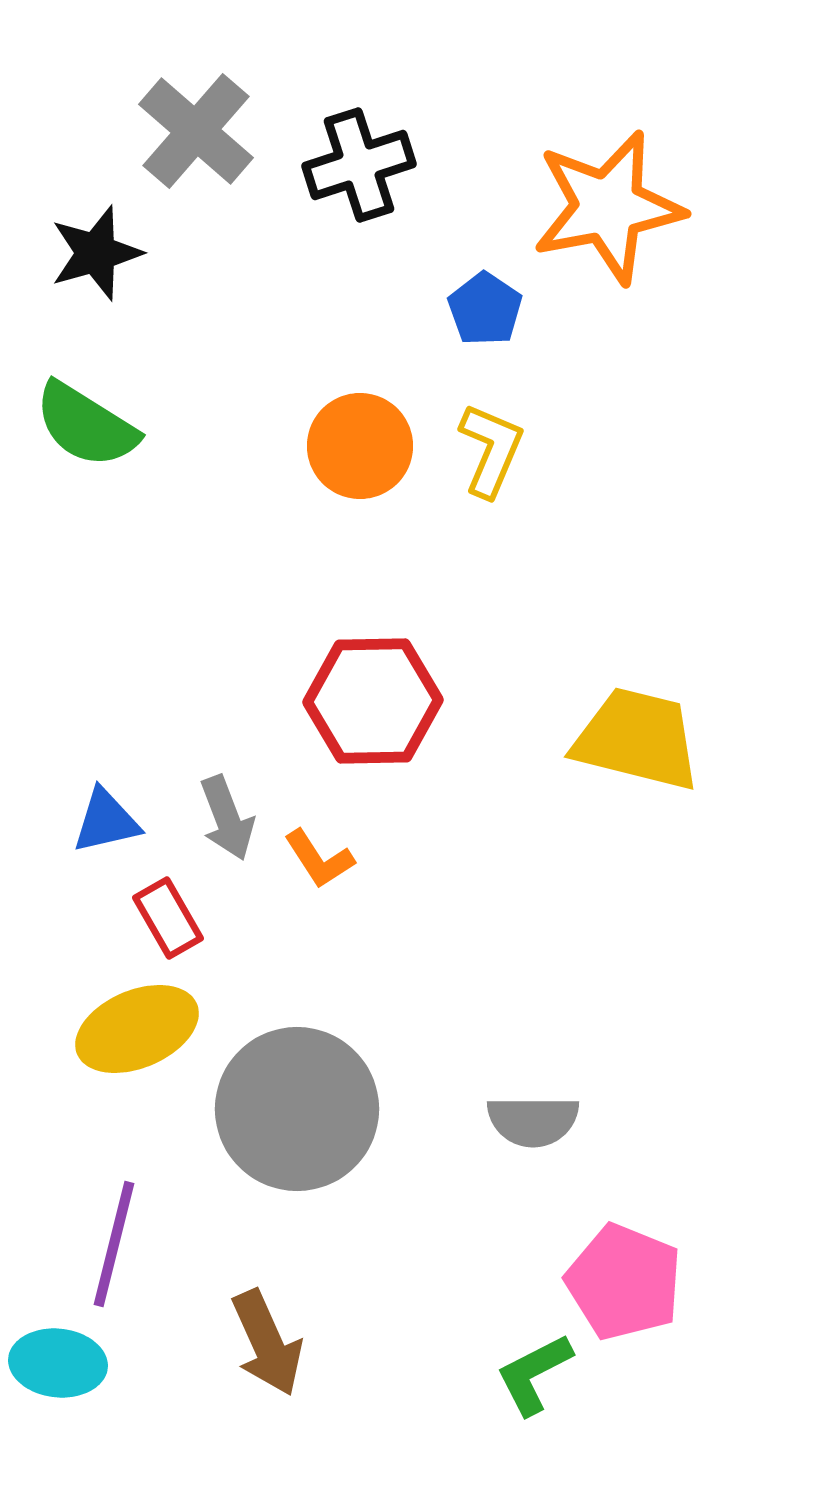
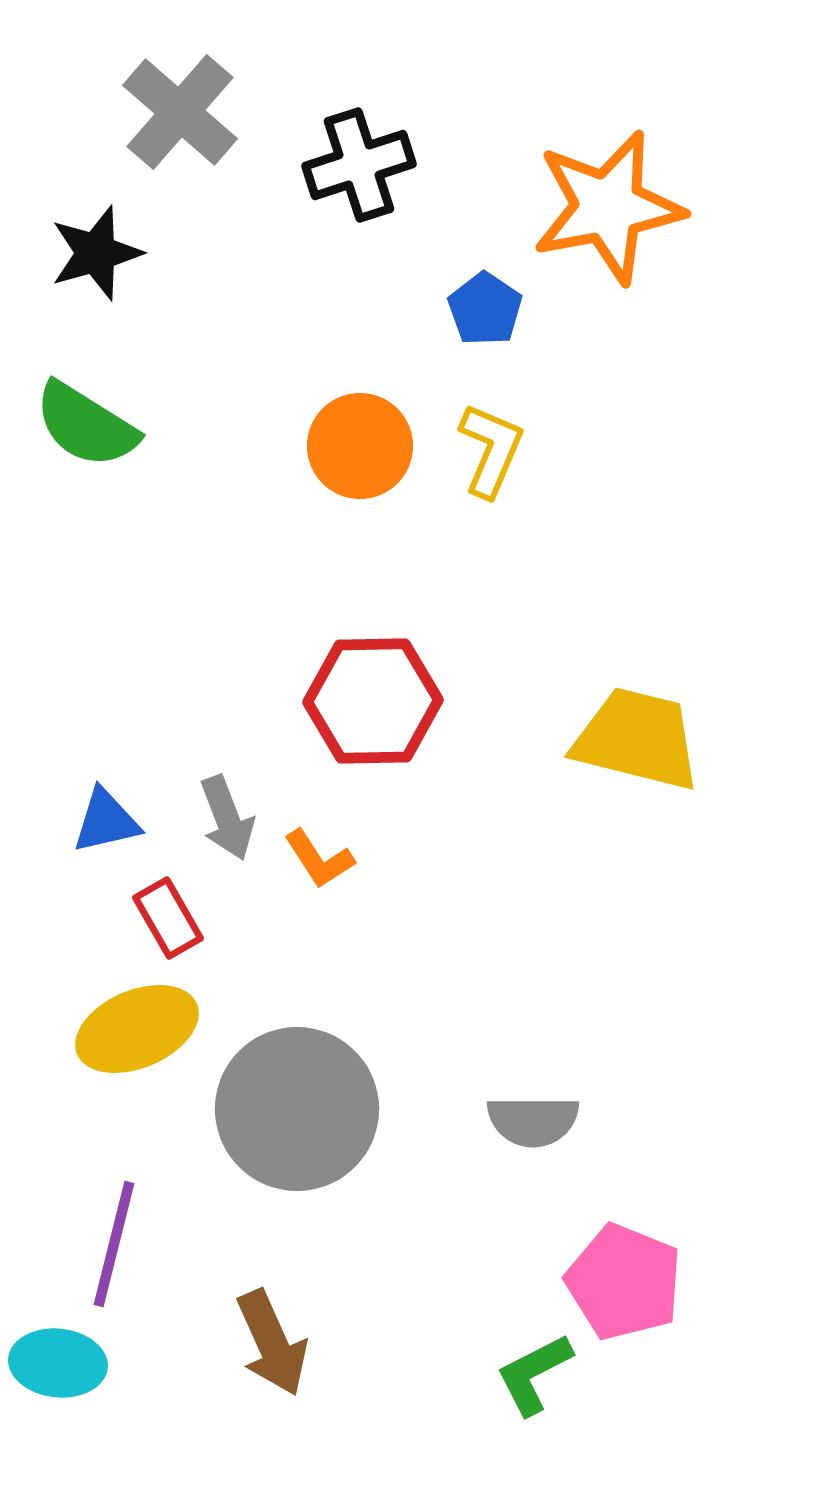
gray cross: moved 16 px left, 19 px up
brown arrow: moved 5 px right
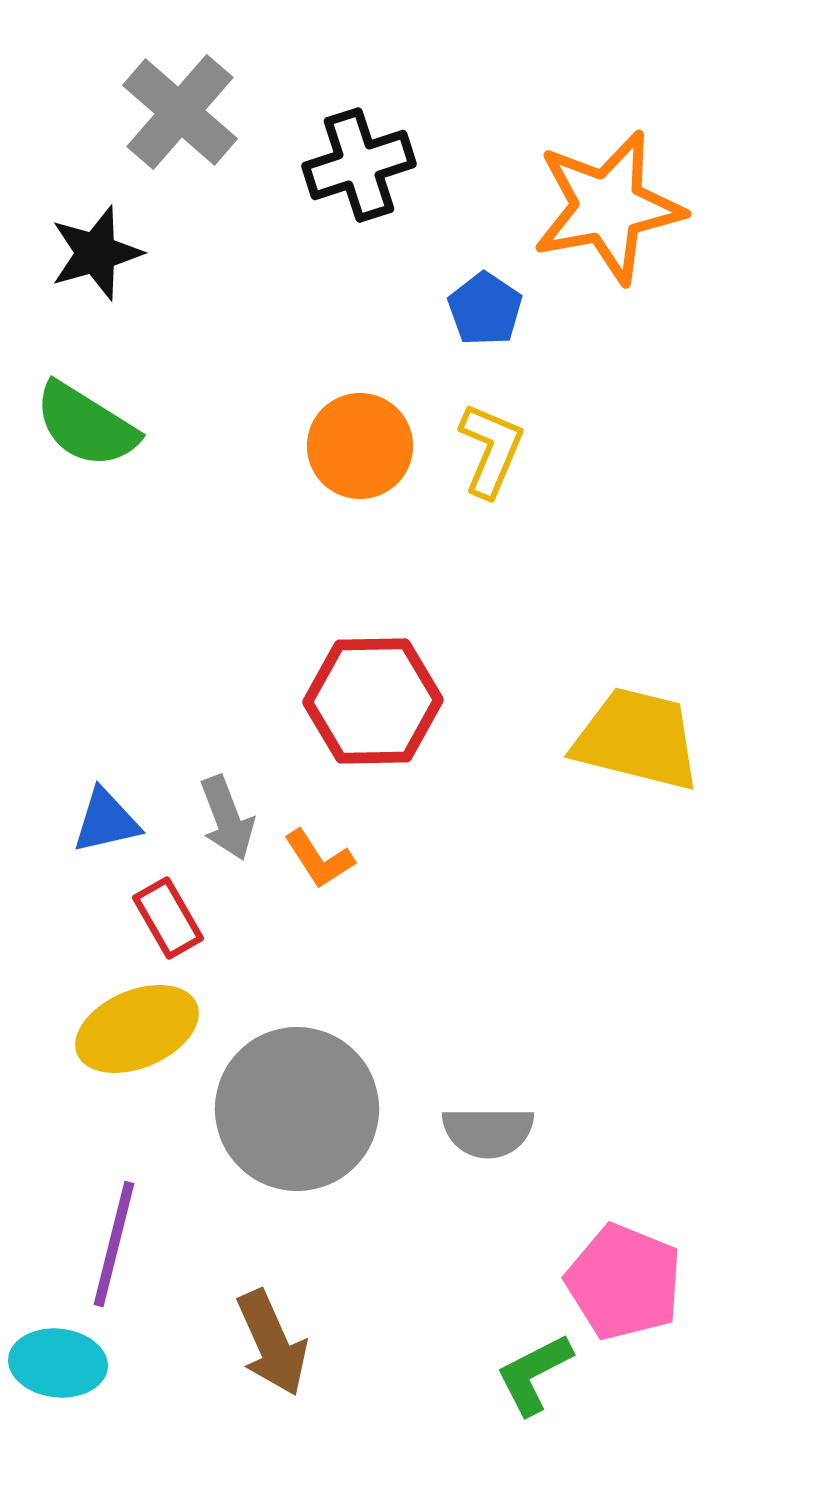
gray semicircle: moved 45 px left, 11 px down
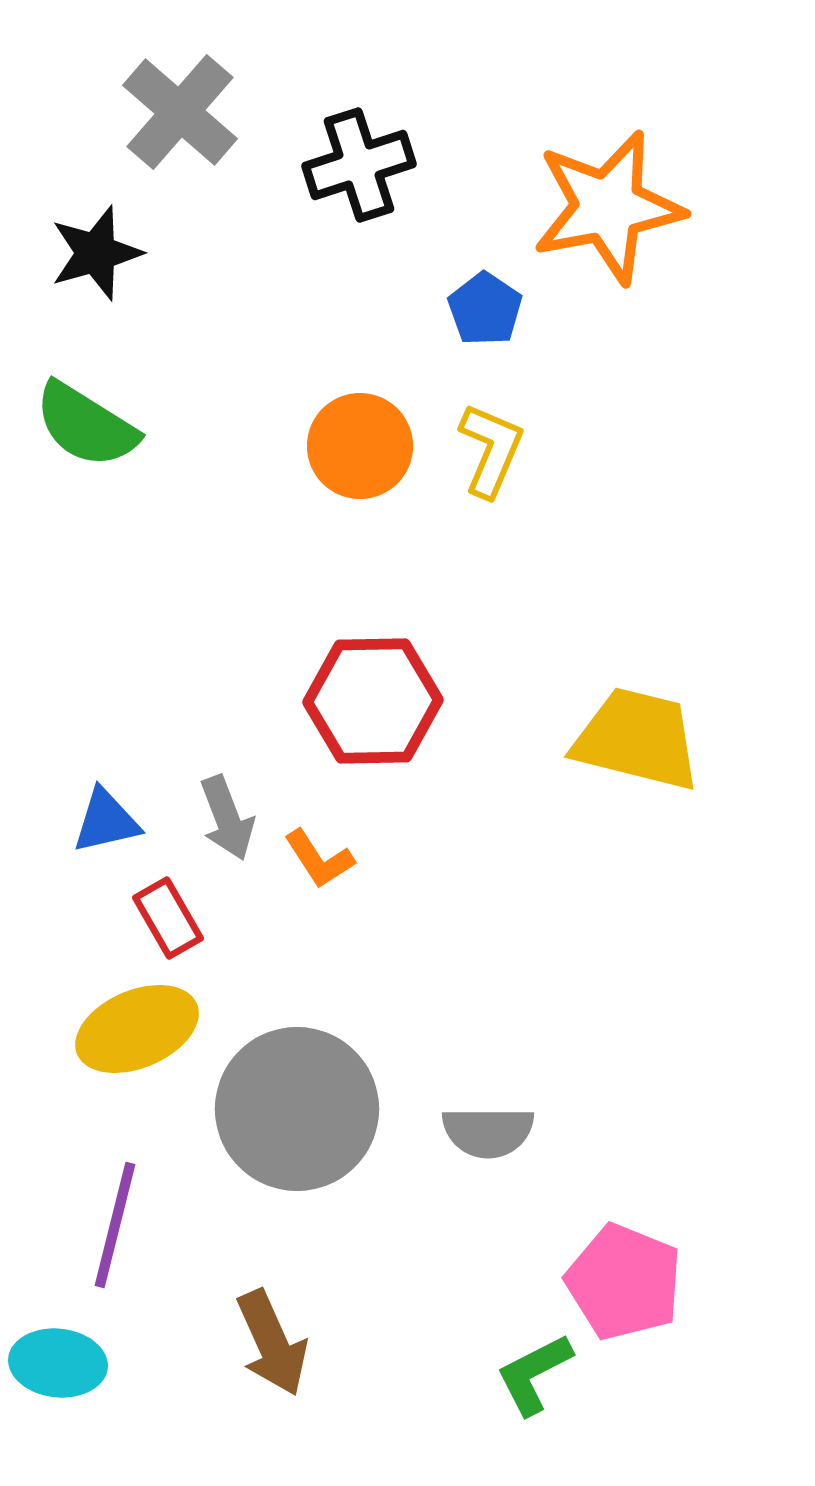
purple line: moved 1 px right, 19 px up
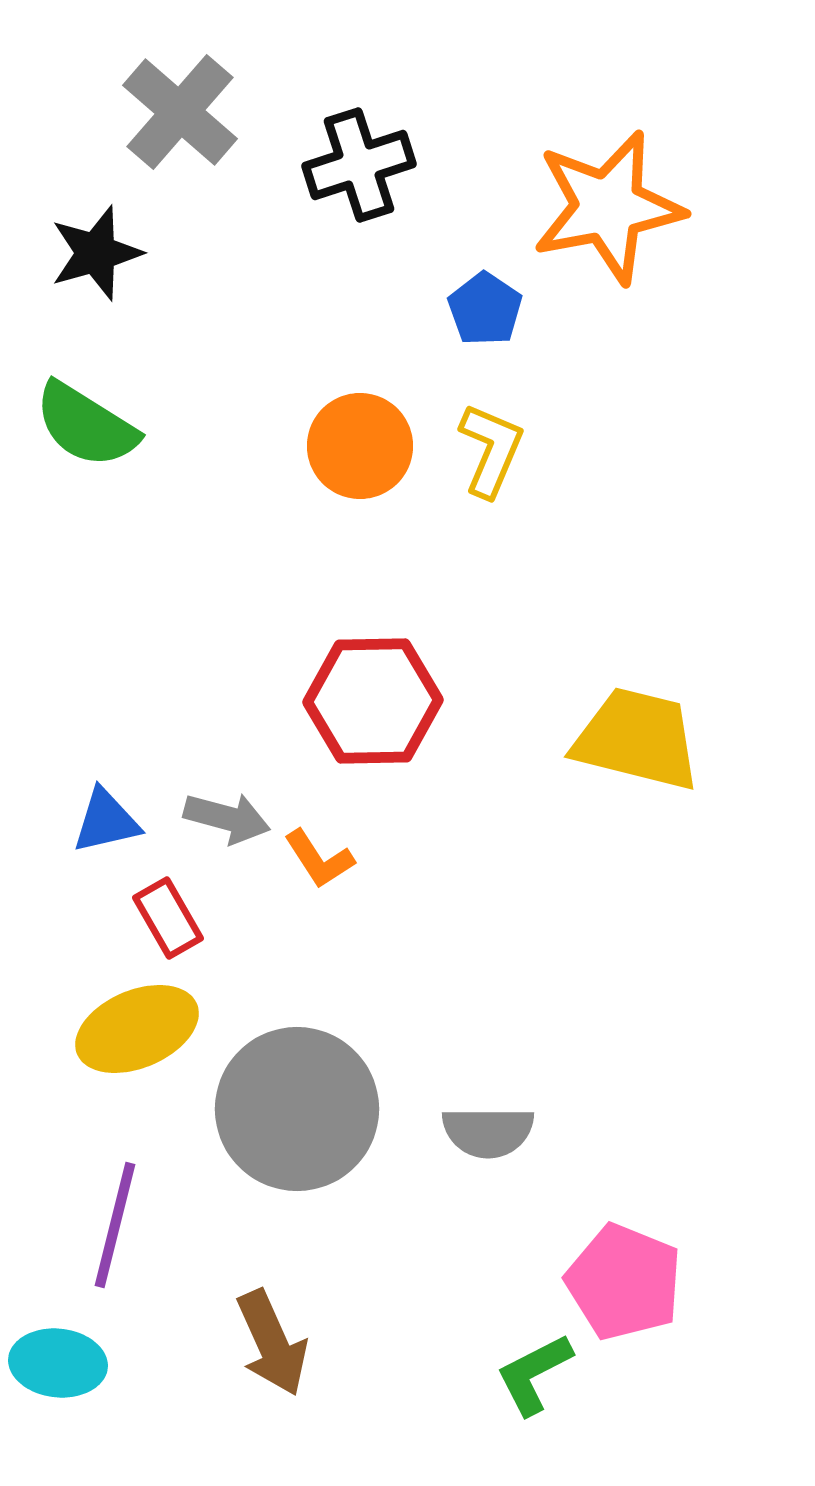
gray arrow: rotated 54 degrees counterclockwise
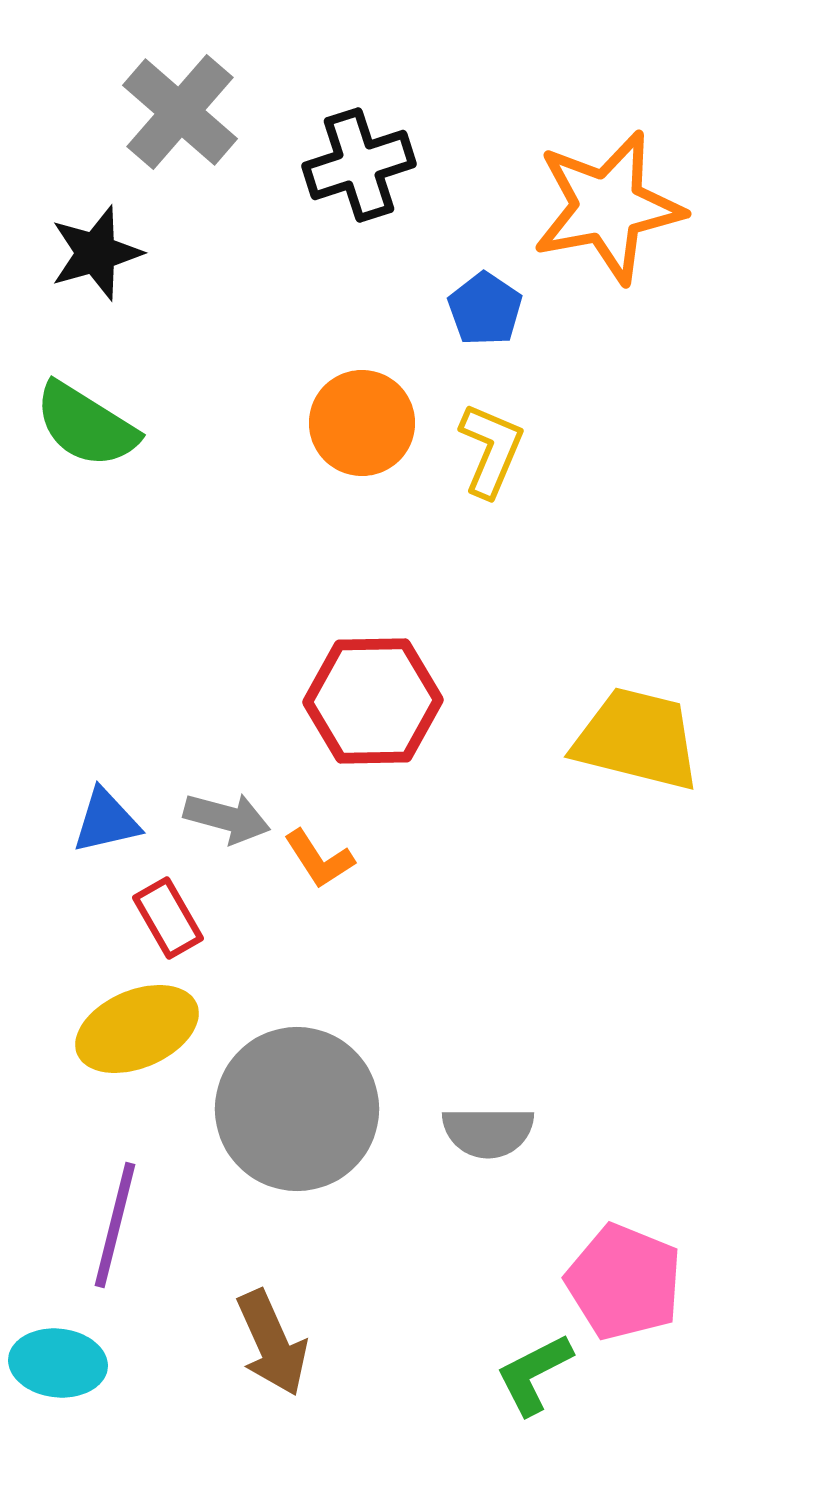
orange circle: moved 2 px right, 23 px up
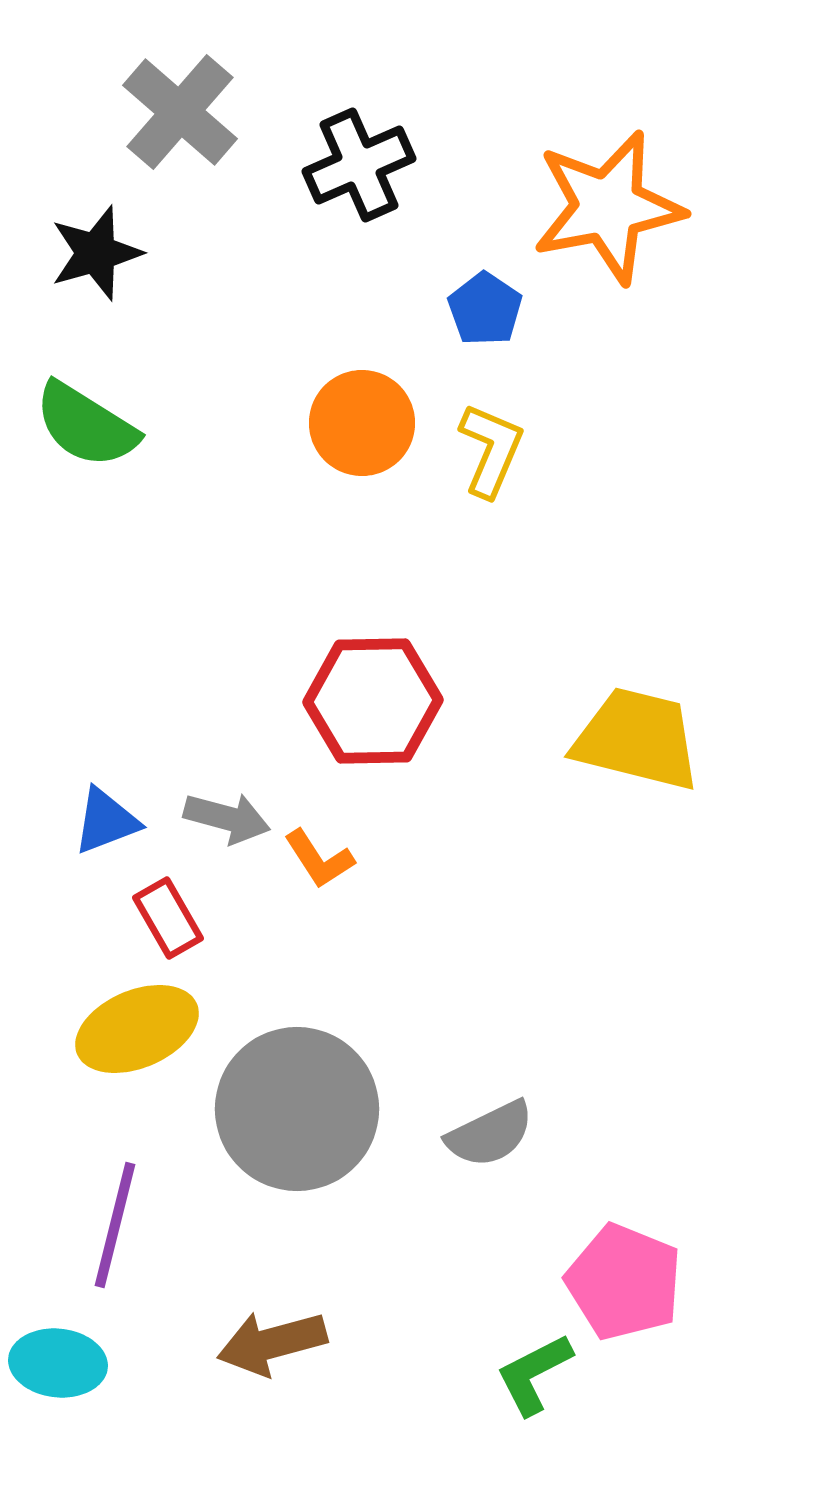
black cross: rotated 6 degrees counterclockwise
blue triangle: rotated 8 degrees counterclockwise
gray semicircle: moved 2 px right, 2 px down; rotated 26 degrees counterclockwise
brown arrow: rotated 99 degrees clockwise
